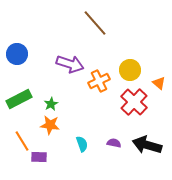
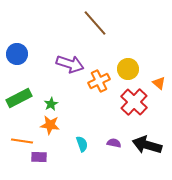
yellow circle: moved 2 px left, 1 px up
green rectangle: moved 1 px up
orange line: rotated 50 degrees counterclockwise
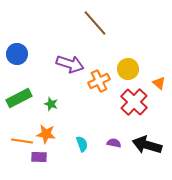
green star: rotated 24 degrees counterclockwise
orange star: moved 4 px left, 9 px down
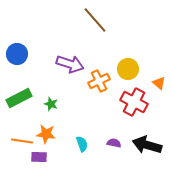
brown line: moved 3 px up
red cross: rotated 16 degrees counterclockwise
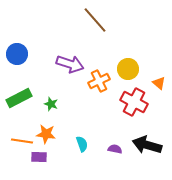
purple semicircle: moved 1 px right, 6 px down
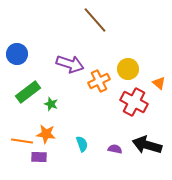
green rectangle: moved 9 px right, 6 px up; rotated 10 degrees counterclockwise
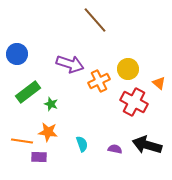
orange star: moved 2 px right, 2 px up
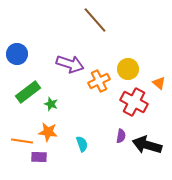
purple semicircle: moved 6 px right, 13 px up; rotated 88 degrees clockwise
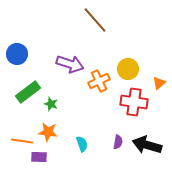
orange triangle: rotated 40 degrees clockwise
red cross: rotated 20 degrees counterclockwise
purple semicircle: moved 3 px left, 6 px down
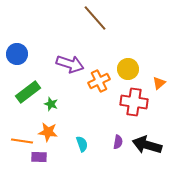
brown line: moved 2 px up
